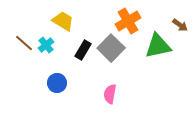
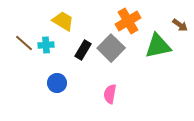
cyan cross: rotated 35 degrees clockwise
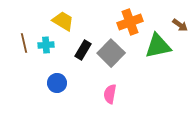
orange cross: moved 2 px right, 1 px down; rotated 10 degrees clockwise
brown line: rotated 36 degrees clockwise
gray square: moved 5 px down
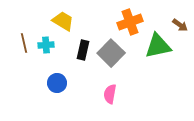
black rectangle: rotated 18 degrees counterclockwise
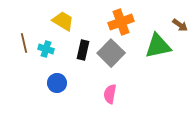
orange cross: moved 9 px left
cyan cross: moved 4 px down; rotated 21 degrees clockwise
